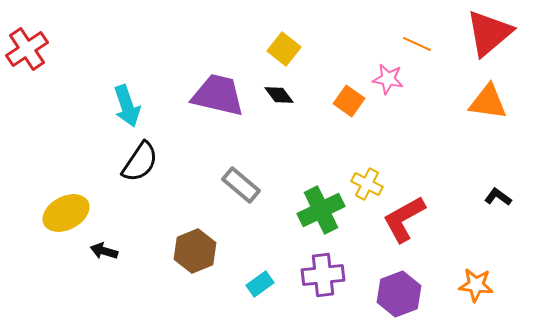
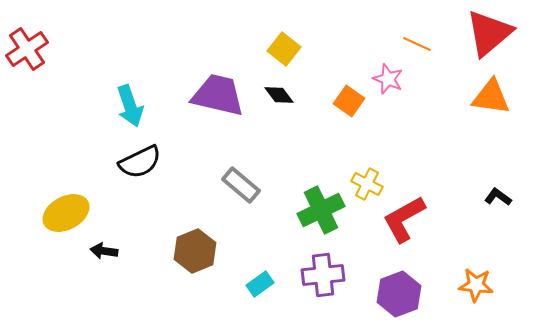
pink star: rotated 12 degrees clockwise
orange triangle: moved 3 px right, 5 px up
cyan arrow: moved 3 px right
black semicircle: rotated 30 degrees clockwise
black arrow: rotated 8 degrees counterclockwise
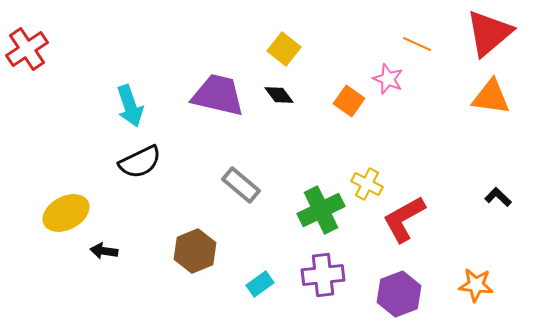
black L-shape: rotated 8 degrees clockwise
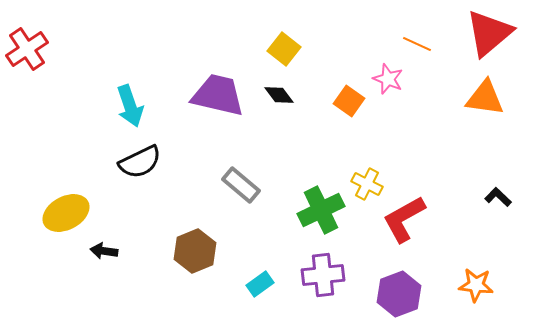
orange triangle: moved 6 px left, 1 px down
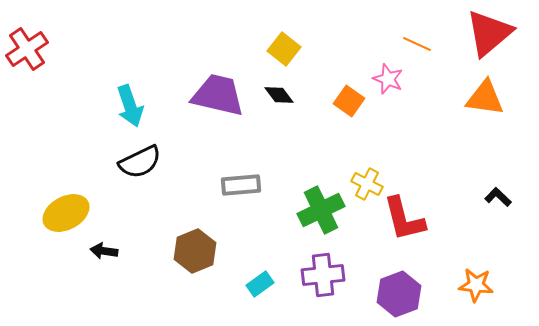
gray rectangle: rotated 45 degrees counterclockwise
red L-shape: rotated 75 degrees counterclockwise
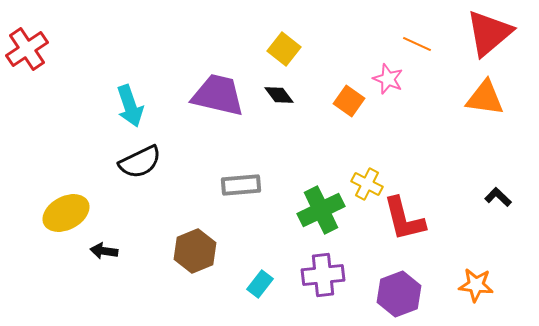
cyan rectangle: rotated 16 degrees counterclockwise
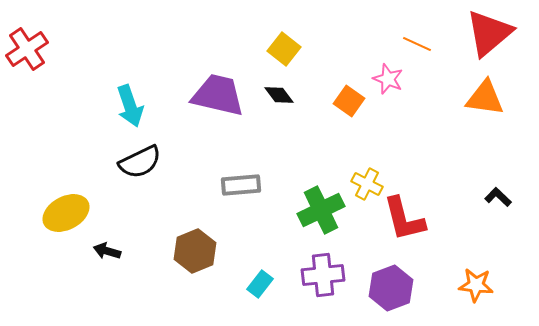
black arrow: moved 3 px right; rotated 8 degrees clockwise
purple hexagon: moved 8 px left, 6 px up
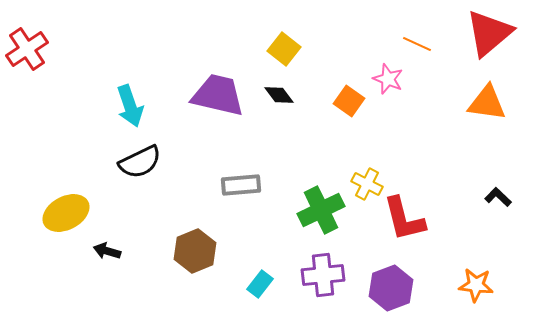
orange triangle: moved 2 px right, 5 px down
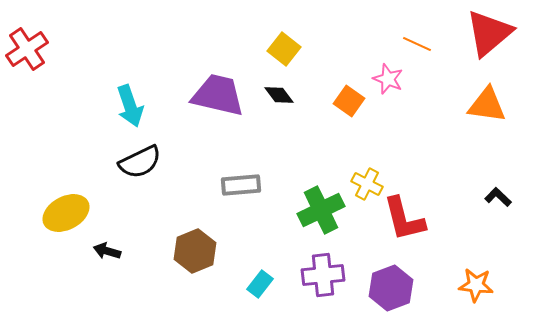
orange triangle: moved 2 px down
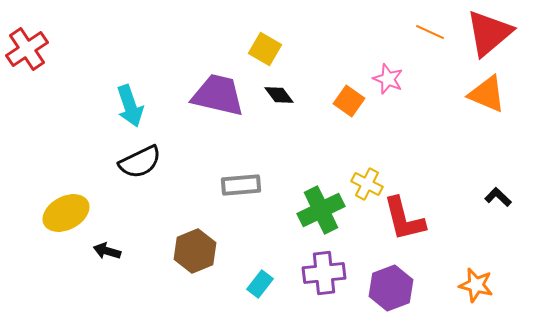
orange line: moved 13 px right, 12 px up
yellow square: moved 19 px left; rotated 8 degrees counterclockwise
orange triangle: moved 11 px up; rotated 15 degrees clockwise
purple cross: moved 1 px right, 2 px up
orange star: rotated 8 degrees clockwise
